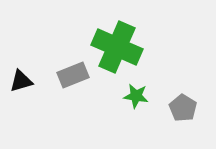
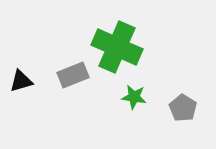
green star: moved 2 px left, 1 px down
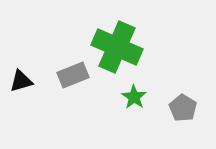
green star: rotated 25 degrees clockwise
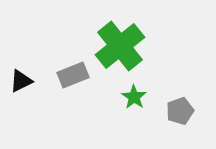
green cross: moved 3 px right, 1 px up; rotated 27 degrees clockwise
black triangle: rotated 10 degrees counterclockwise
gray pentagon: moved 3 px left, 3 px down; rotated 20 degrees clockwise
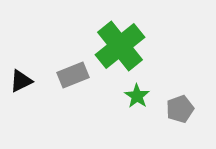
green star: moved 3 px right, 1 px up
gray pentagon: moved 2 px up
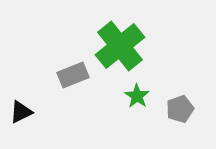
black triangle: moved 31 px down
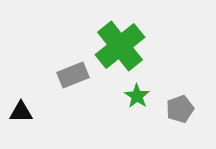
black triangle: rotated 25 degrees clockwise
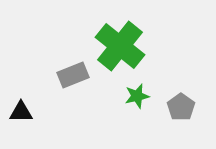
green cross: rotated 12 degrees counterclockwise
green star: rotated 25 degrees clockwise
gray pentagon: moved 1 px right, 2 px up; rotated 16 degrees counterclockwise
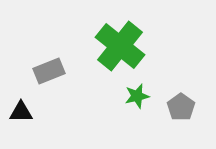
gray rectangle: moved 24 px left, 4 px up
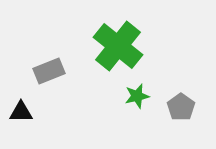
green cross: moved 2 px left
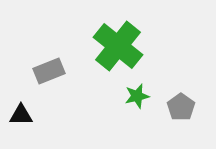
black triangle: moved 3 px down
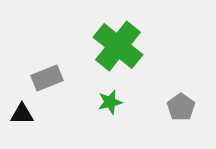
gray rectangle: moved 2 px left, 7 px down
green star: moved 27 px left, 6 px down
black triangle: moved 1 px right, 1 px up
